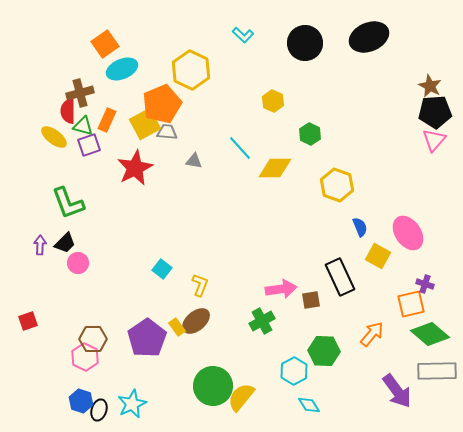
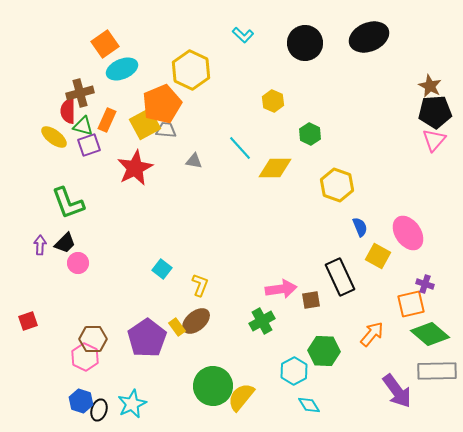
gray trapezoid at (167, 132): moved 1 px left, 2 px up
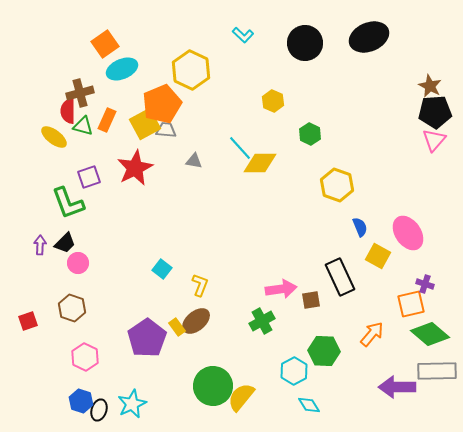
purple square at (89, 145): moved 32 px down
yellow diamond at (275, 168): moved 15 px left, 5 px up
brown hexagon at (93, 339): moved 21 px left, 31 px up; rotated 20 degrees clockwise
purple arrow at (397, 391): moved 4 px up; rotated 126 degrees clockwise
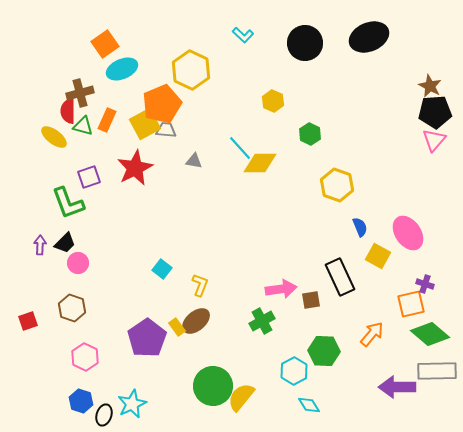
black ellipse at (99, 410): moved 5 px right, 5 px down
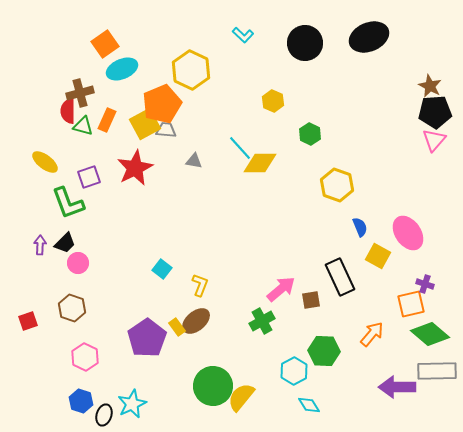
yellow ellipse at (54, 137): moved 9 px left, 25 px down
pink arrow at (281, 289): rotated 32 degrees counterclockwise
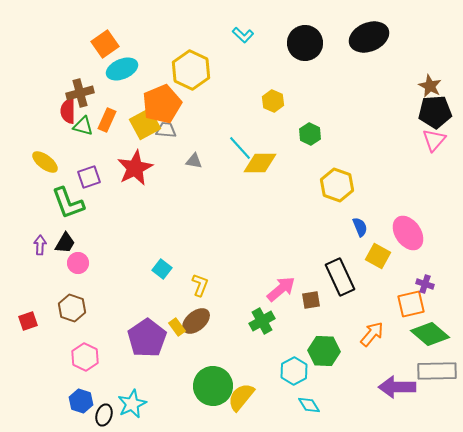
black trapezoid at (65, 243): rotated 15 degrees counterclockwise
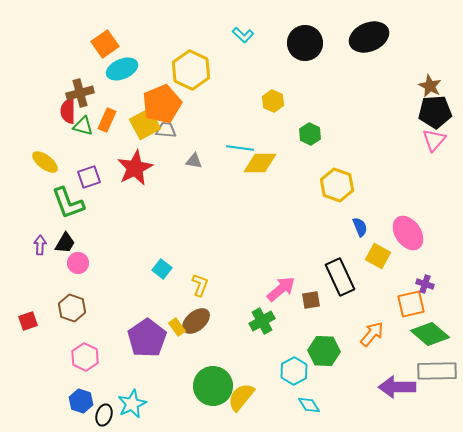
cyan line at (240, 148): rotated 40 degrees counterclockwise
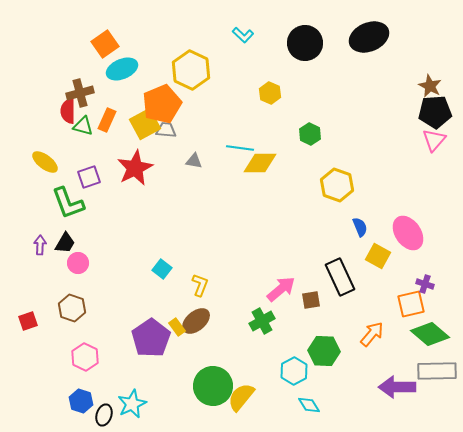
yellow hexagon at (273, 101): moved 3 px left, 8 px up
purple pentagon at (147, 338): moved 4 px right
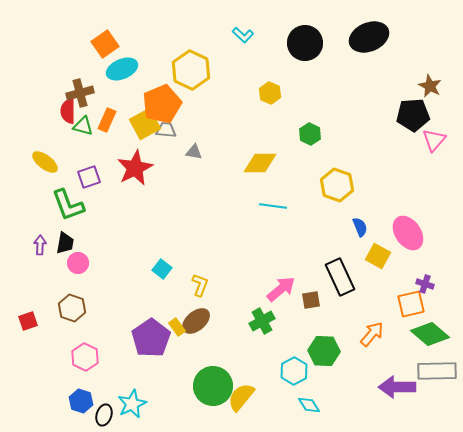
black pentagon at (435, 112): moved 22 px left, 3 px down
cyan line at (240, 148): moved 33 px right, 58 px down
gray triangle at (194, 161): moved 9 px up
green L-shape at (68, 203): moved 2 px down
black trapezoid at (65, 243): rotated 20 degrees counterclockwise
